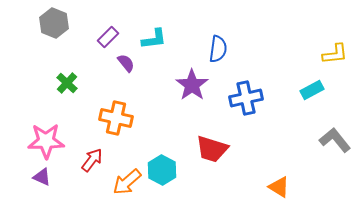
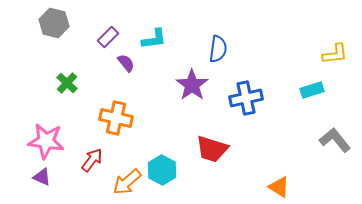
gray hexagon: rotated 8 degrees counterclockwise
cyan rectangle: rotated 10 degrees clockwise
pink star: rotated 9 degrees clockwise
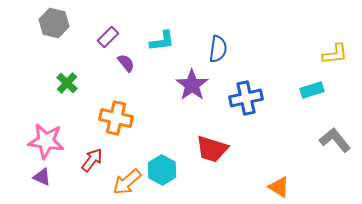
cyan L-shape: moved 8 px right, 2 px down
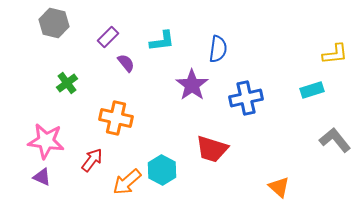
green cross: rotated 10 degrees clockwise
orange triangle: rotated 10 degrees clockwise
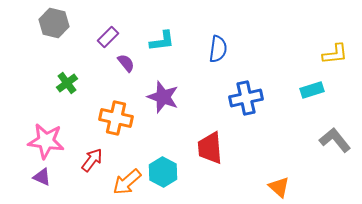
purple star: moved 29 px left, 12 px down; rotated 16 degrees counterclockwise
red trapezoid: moved 2 px left, 1 px up; rotated 68 degrees clockwise
cyan hexagon: moved 1 px right, 2 px down
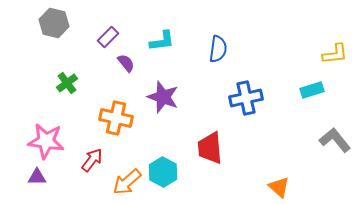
purple triangle: moved 5 px left; rotated 24 degrees counterclockwise
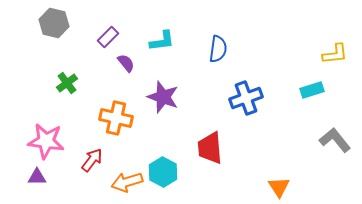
blue cross: rotated 8 degrees counterclockwise
orange arrow: rotated 24 degrees clockwise
orange triangle: rotated 15 degrees clockwise
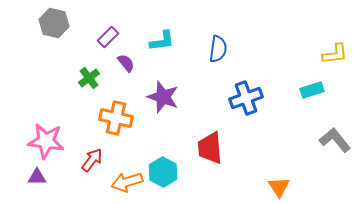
green cross: moved 22 px right, 5 px up
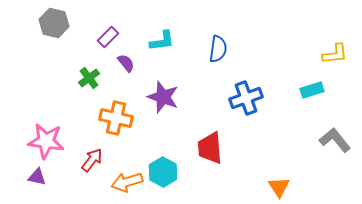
purple triangle: rotated 12 degrees clockwise
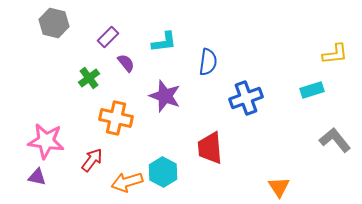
cyan L-shape: moved 2 px right, 1 px down
blue semicircle: moved 10 px left, 13 px down
purple star: moved 2 px right, 1 px up
